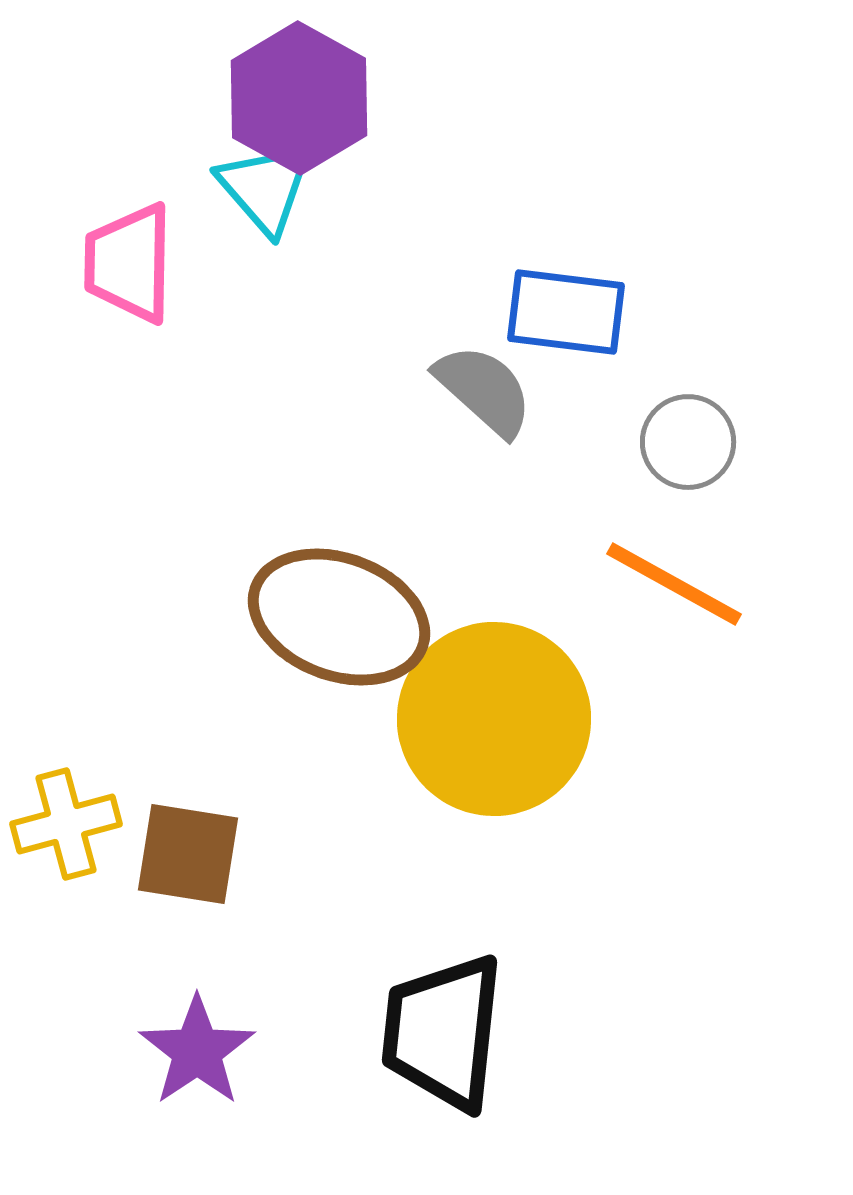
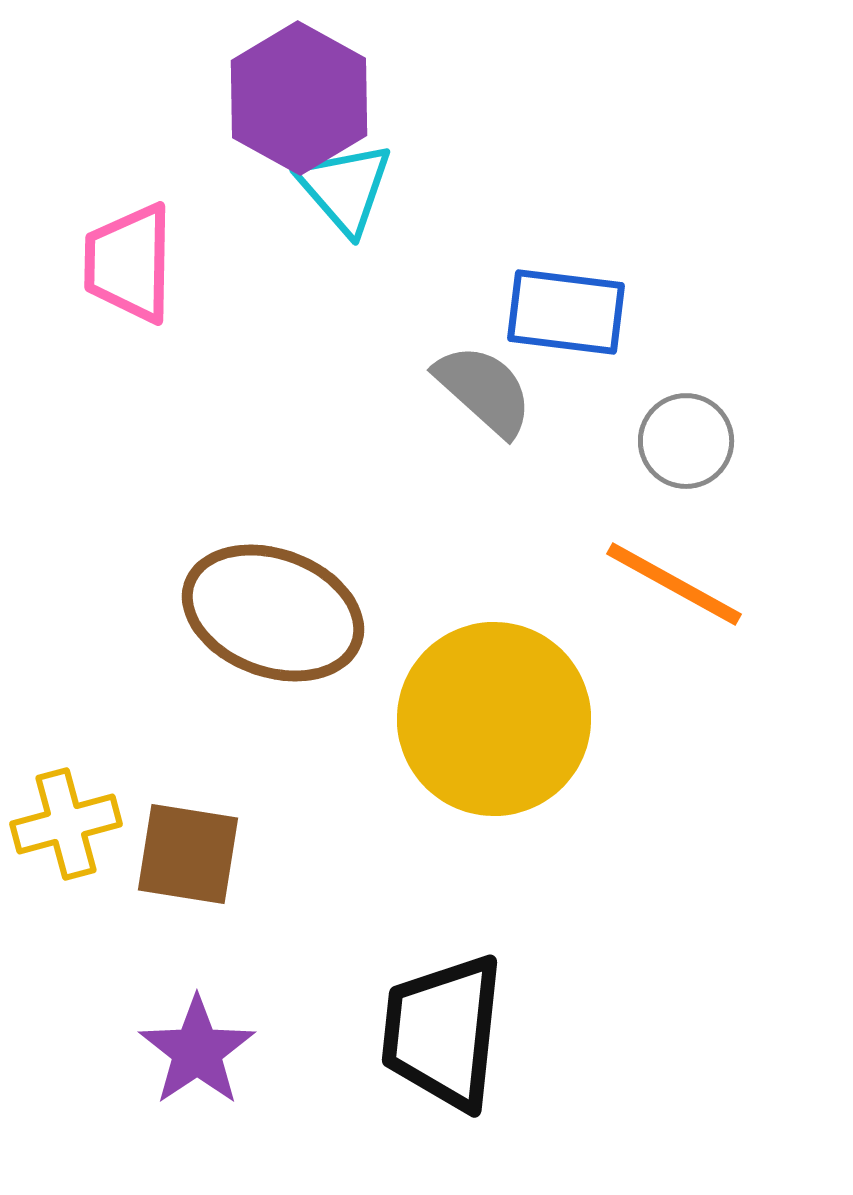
cyan triangle: moved 80 px right
gray circle: moved 2 px left, 1 px up
brown ellipse: moved 66 px left, 4 px up
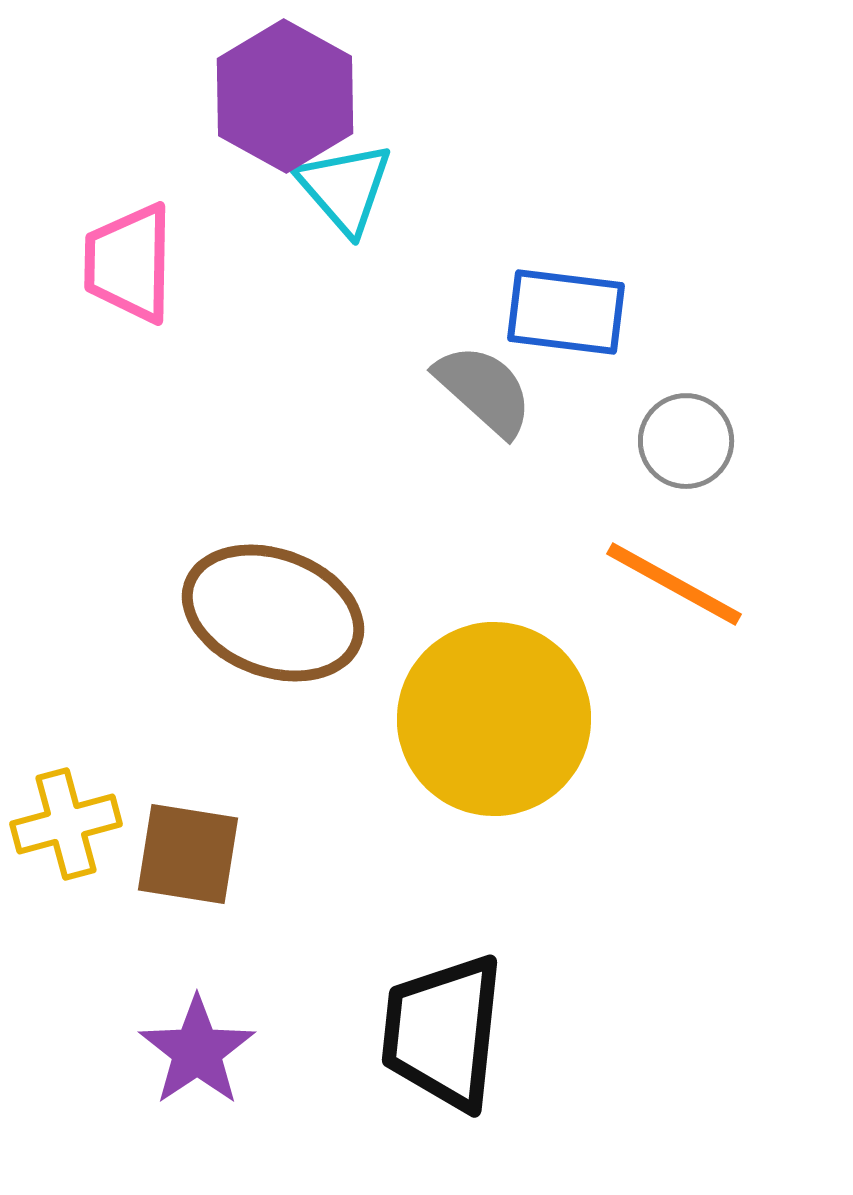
purple hexagon: moved 14 px left, 2 px up
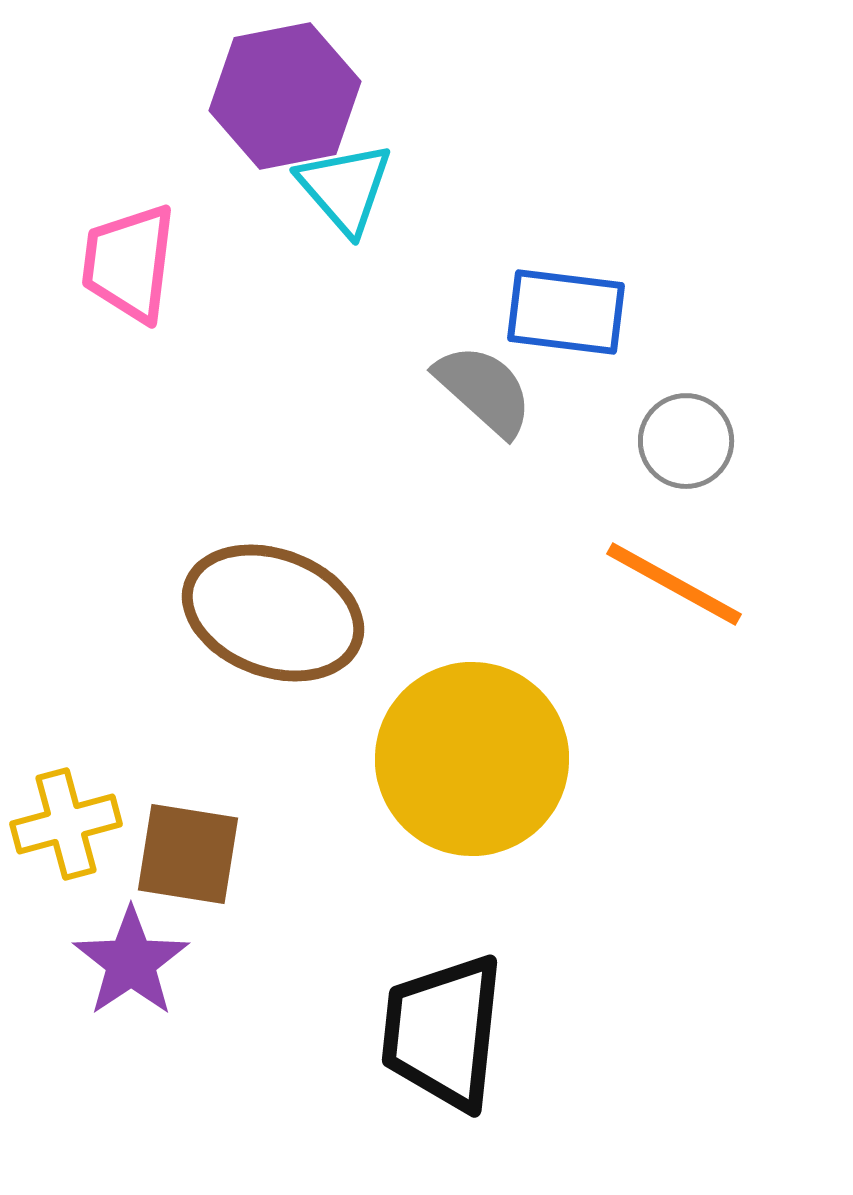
purple hexagon: rotated 20 degrees clockwise
pink trapezoid: rotated 6 degrees clockwise
yellow circle: moved 22 px left, 40 px down
purple star: moved 66 px left, 89 px up
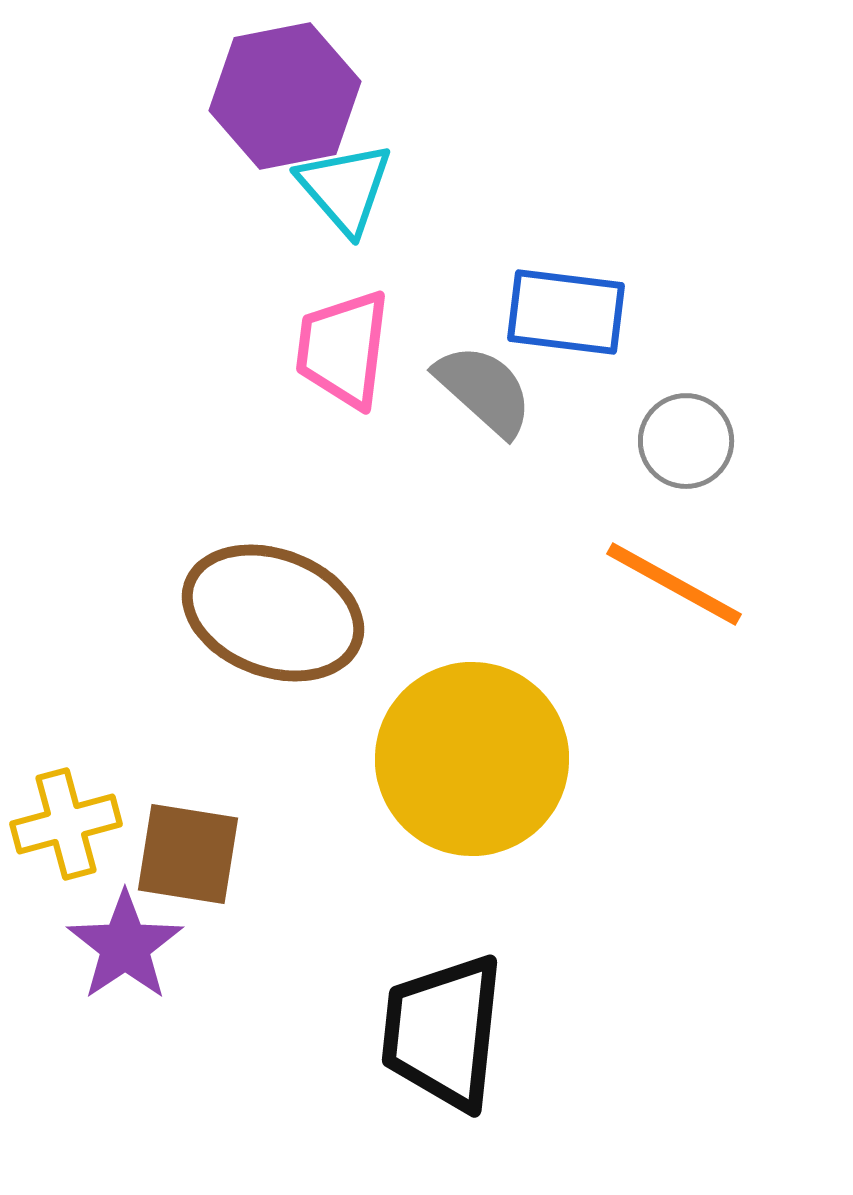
pink trapezoid: moved 214 px right, 86 px down
purple star: moved 6 px left, 16 px up
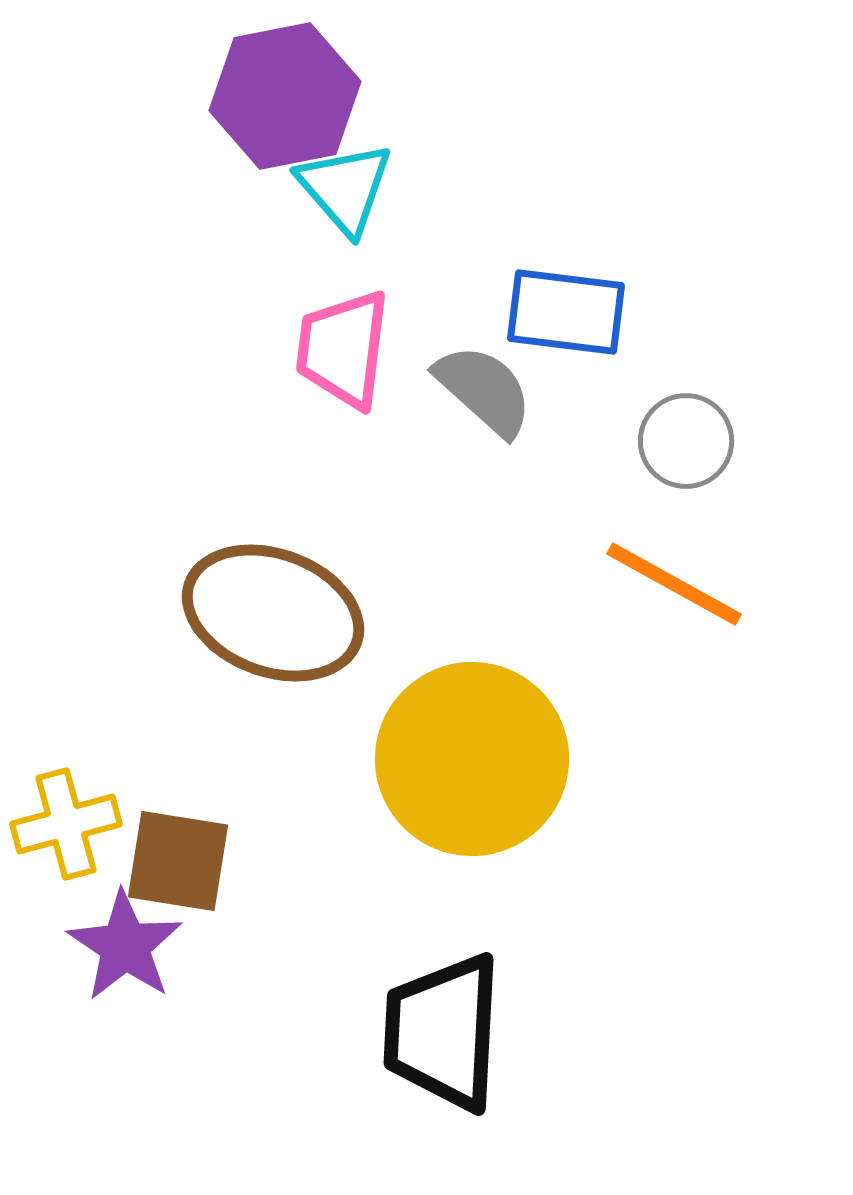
brown square: moved 10 px left, 7 px down
purple star: rotated 4 degrees counterclockwise
black trapezoid: rotated 3 degrees counterclockwise
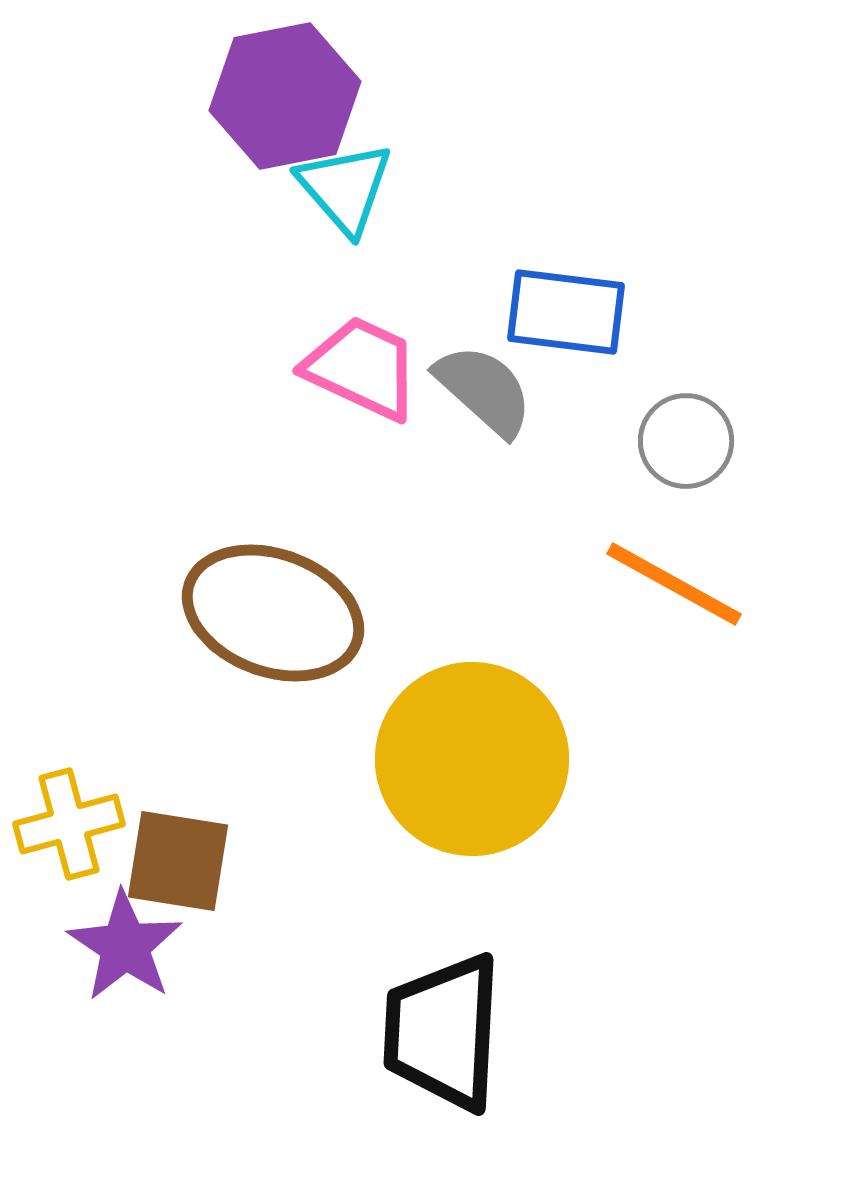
pink trapezoid: moved 19 px right, 19 px down; rotated 108 degrees clockwise
yellow cross: moved 3 px right
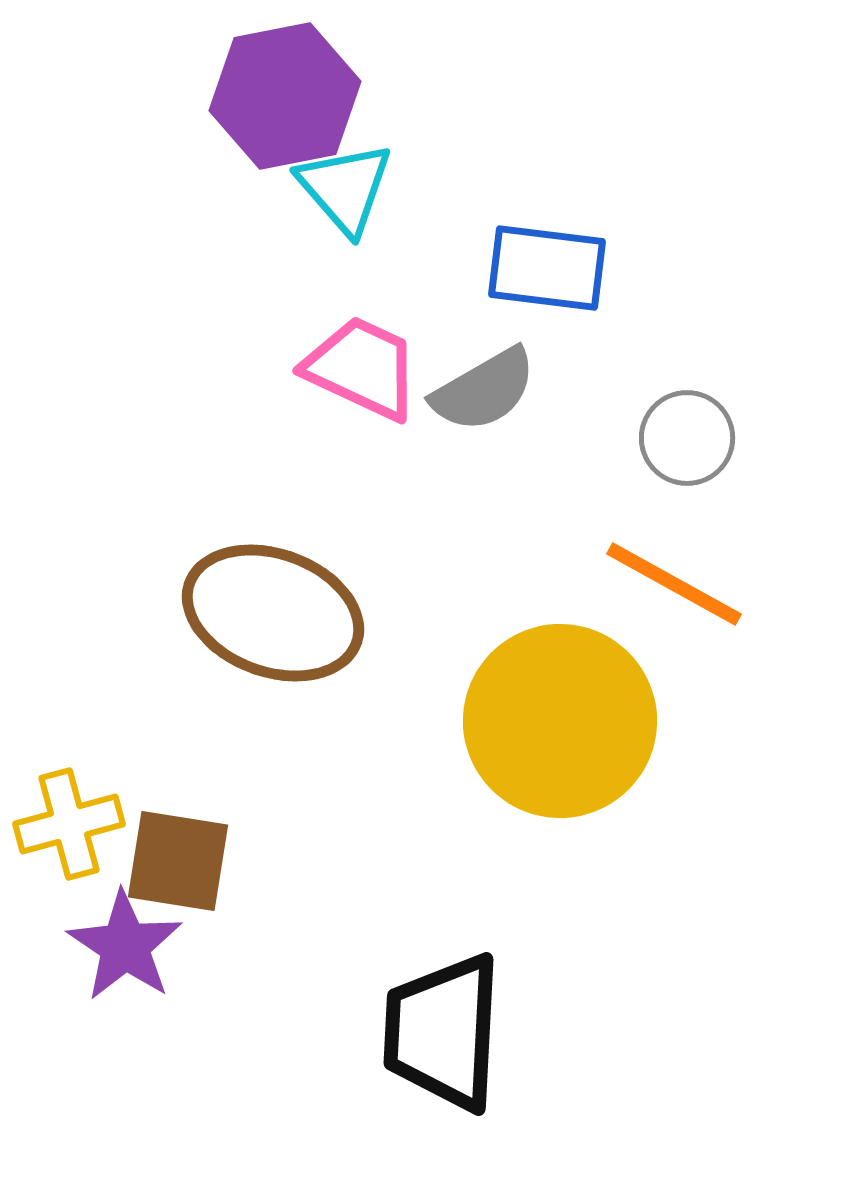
blue rectangle: moved 19 px left, 44 px up
gray semicircle: rotated 108 degrees clockwise
gray circle: moved 1 px right, 3 px up
yellow circle: moved 88 px right, 38 px up
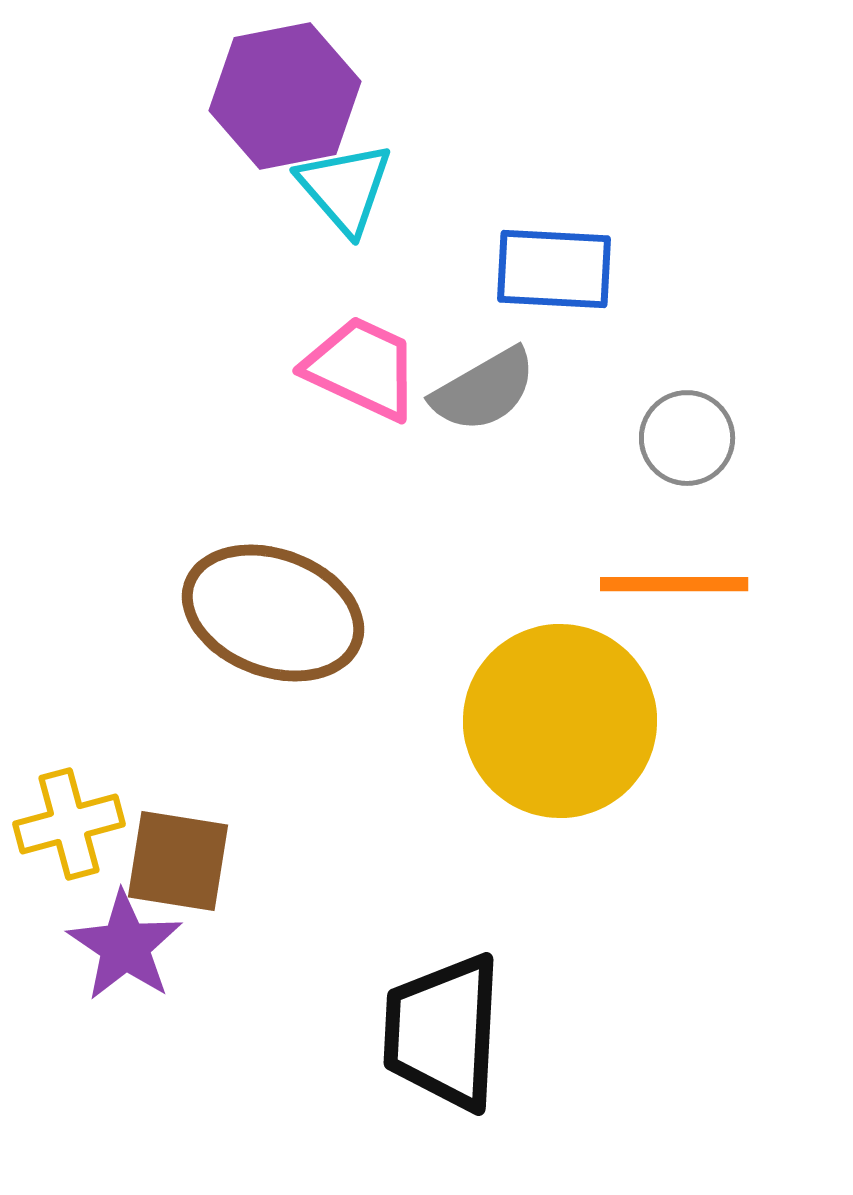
blue rectangle: moved 7 px right, 1 px down; rotated 4 degrees counterclockwise
orange line: rotated 29 degrees counterclockwise
